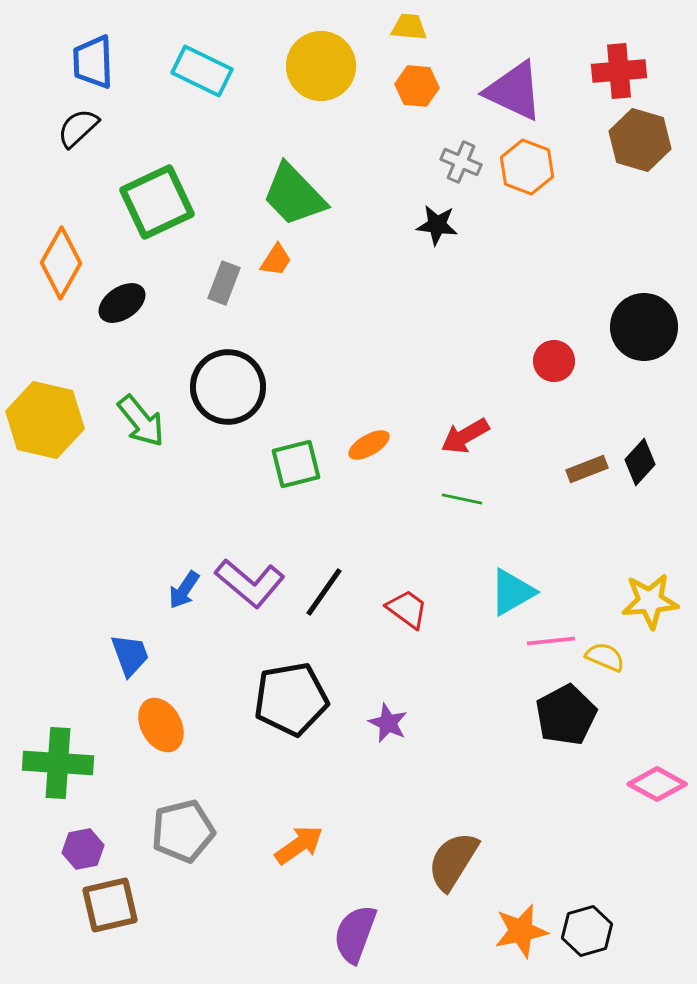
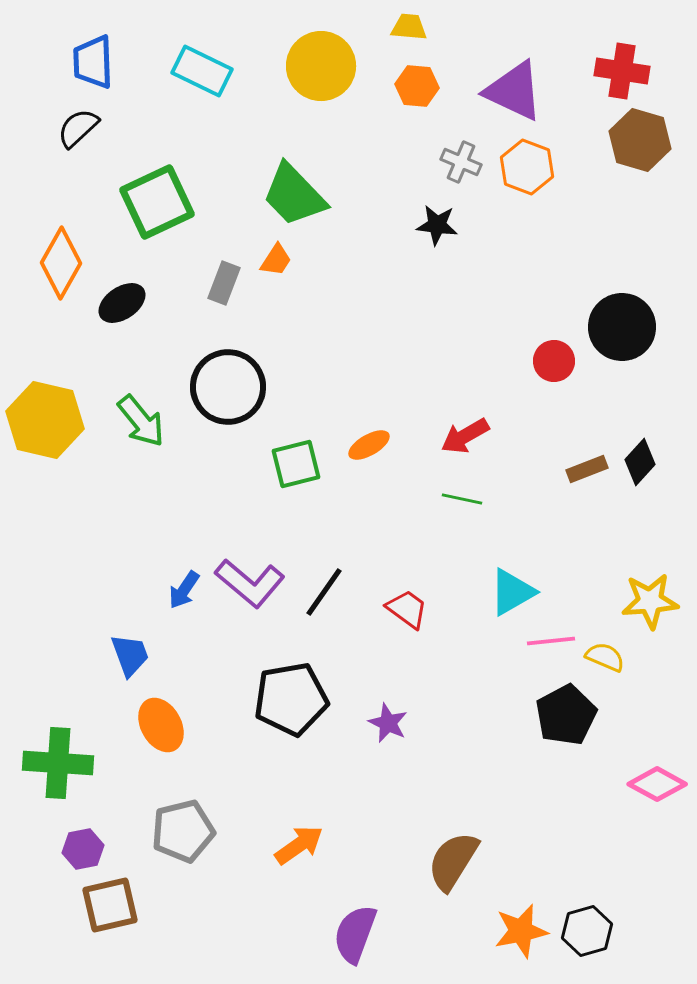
red cross at (619, 71): moved 3 px right; rotated 14 degrees clockwise
black circle at (644, 327): moved 22 px left
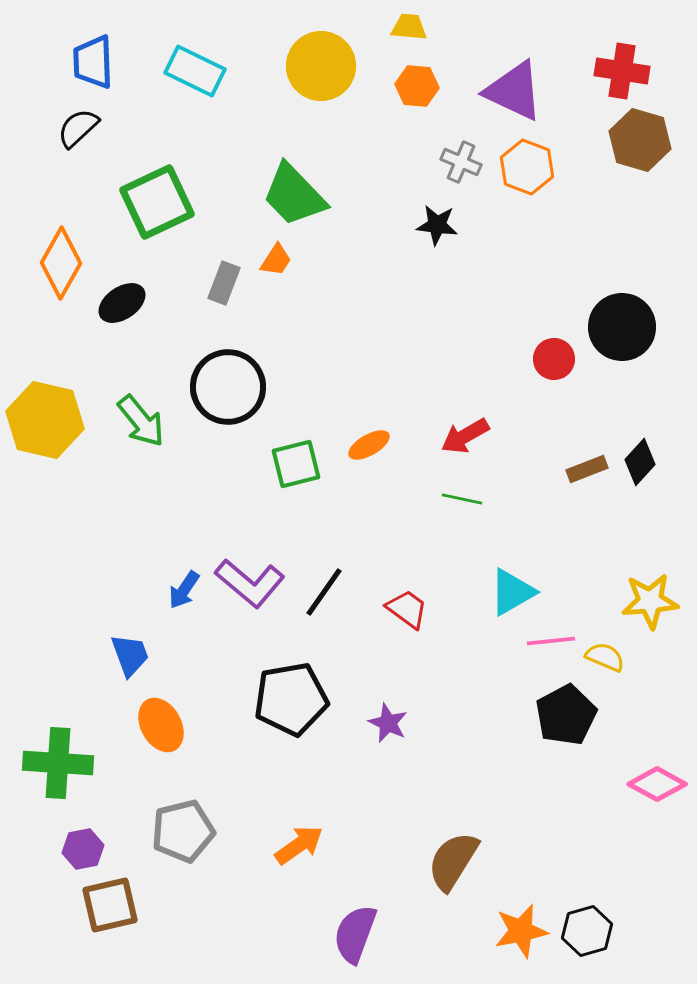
cyan rectangle at (202, 71): moved 7 px left
red circle at (554, 361): moved 2 px up
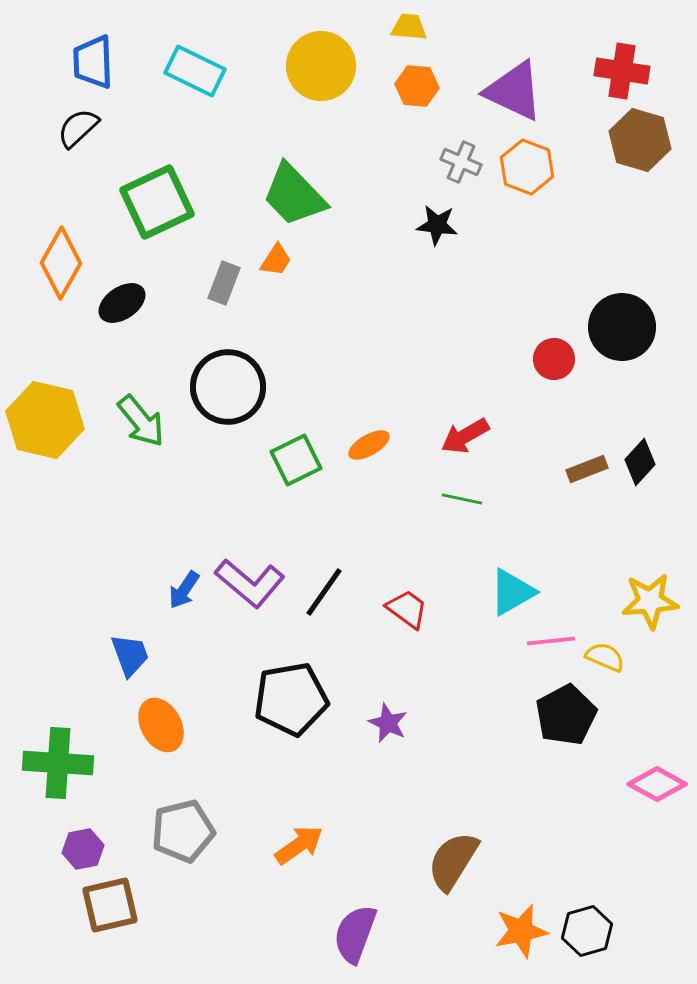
green square at (296, 464): moved 4 px up; rotated 12 degrees counterclockwise
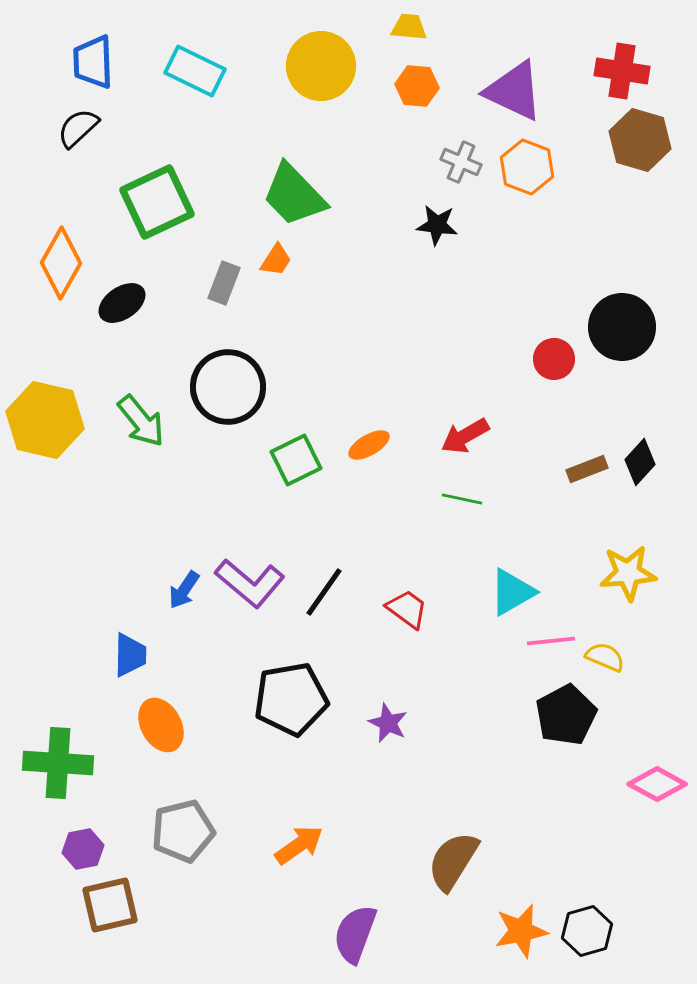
yellow star at (650, 601): moved 22 px left, 28 px up
blue trapezoid at (130, 655): rotated 21 degrees clockwise
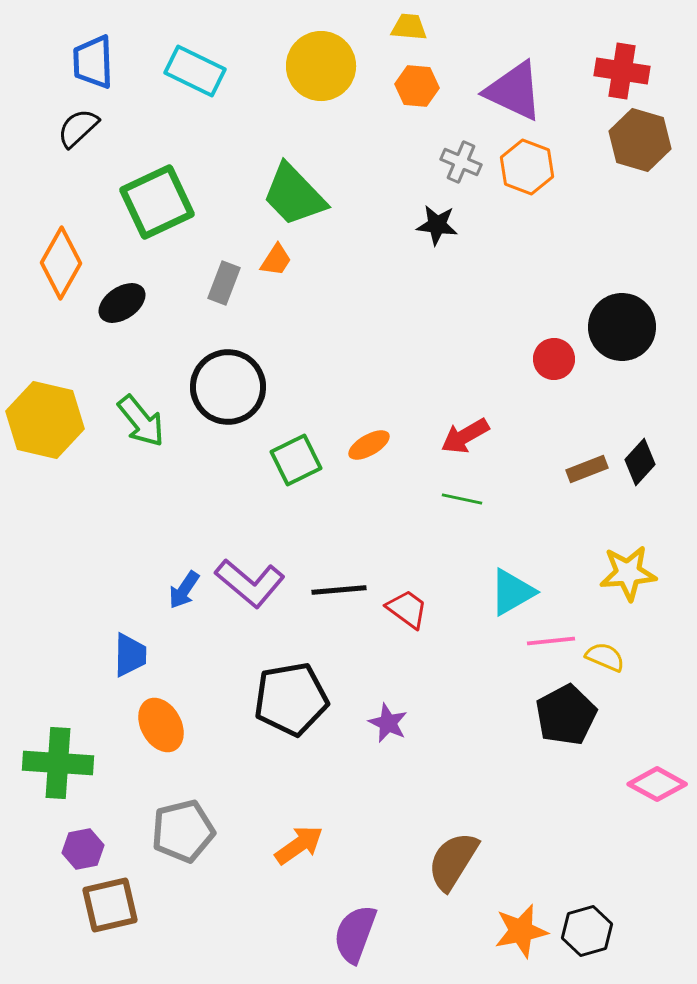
black line at (324, 592): moved 15 px right, 2 px up; rotated 50 degrees clockwise
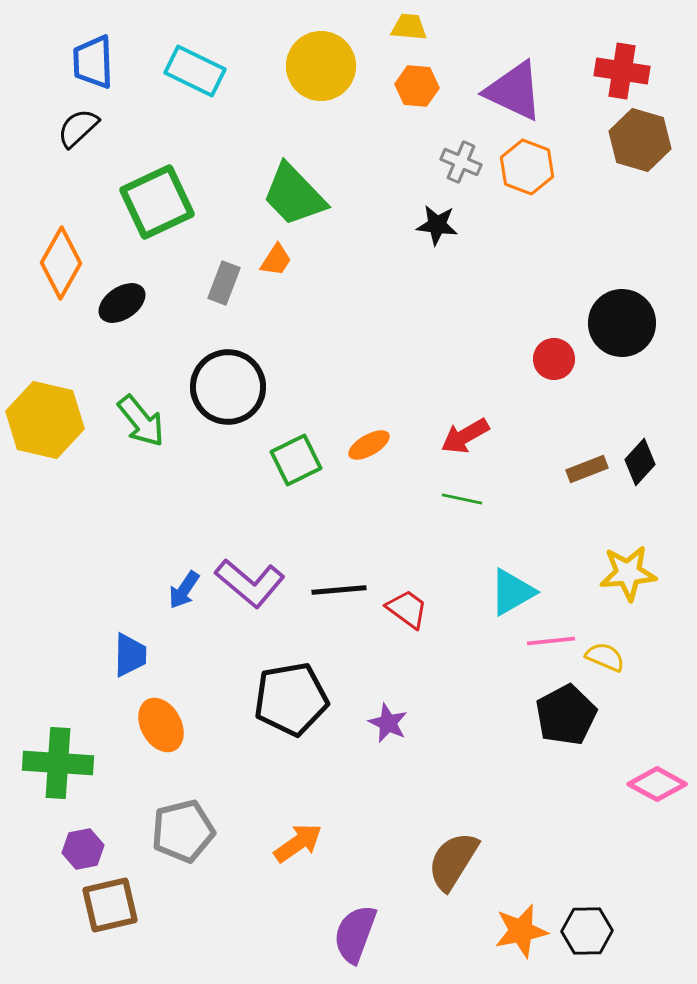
black circle at (622, 327): moved 4 px up
orange arrow at (299, 845): moved 1 px left, 2 px up
black hexagon at (587, 931): rotated 15 degrees clockwise
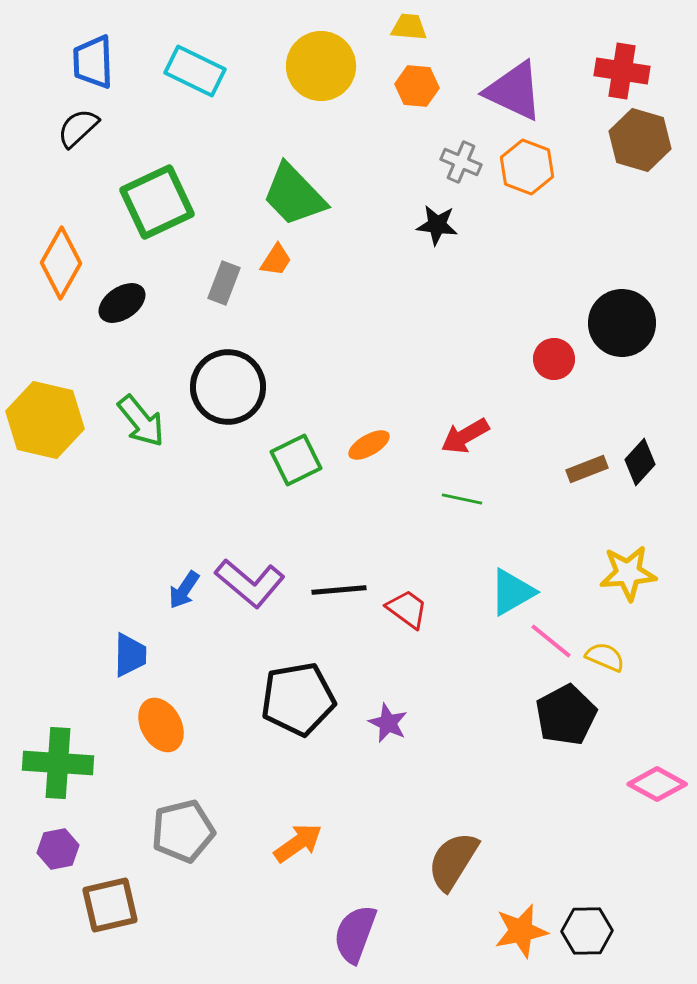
pink line at (551, 641): rotated 45 degrees clockwise
black pentagon at (291, 699): moved 7 px right
purple hexagon at (83, 849): moved 25 px left
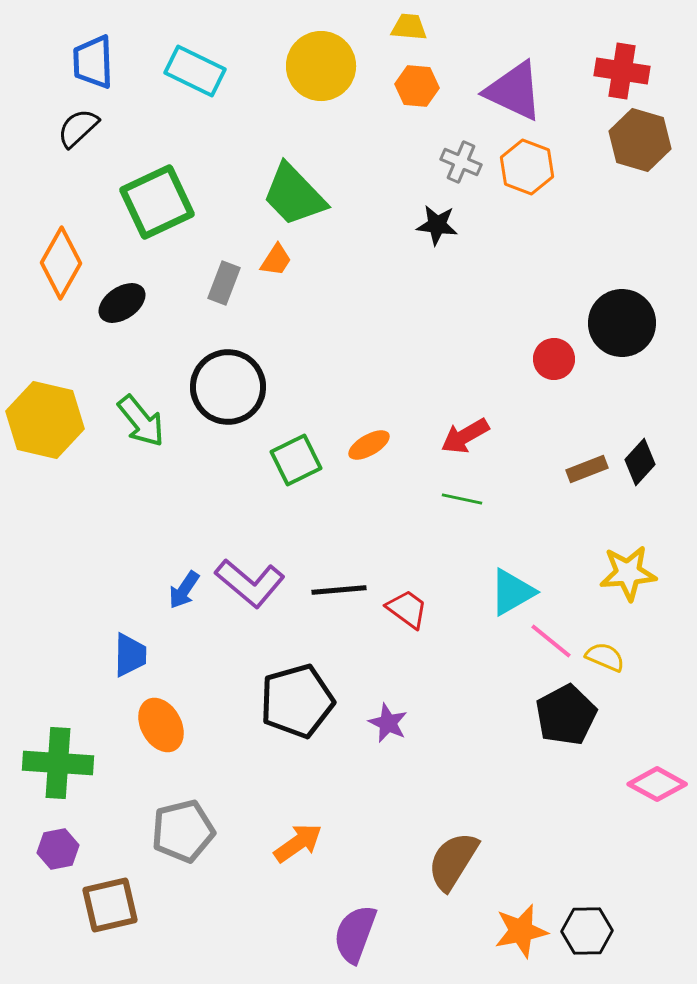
black pentagon at (298, 699): moved 1 px left, 2 px down; rotated 6 degrees counterclockwise
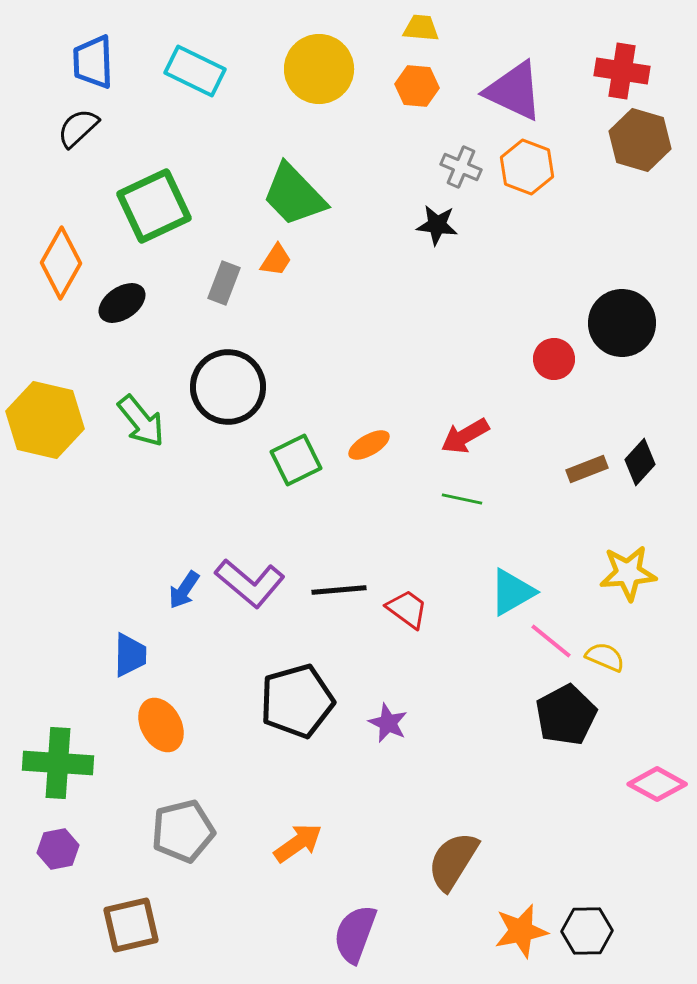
yellow trapezoid at (409, 27): moved 12 px right, 1 px down
yellow circle at (321, 66): moved 2 px left, 3 px down
gray cross at (461, 162): moved 5 px down
green square at (157, 202): moved 3 px left, 4 px down
brown square at (110, 905): moved 21 px right, 20 px down
